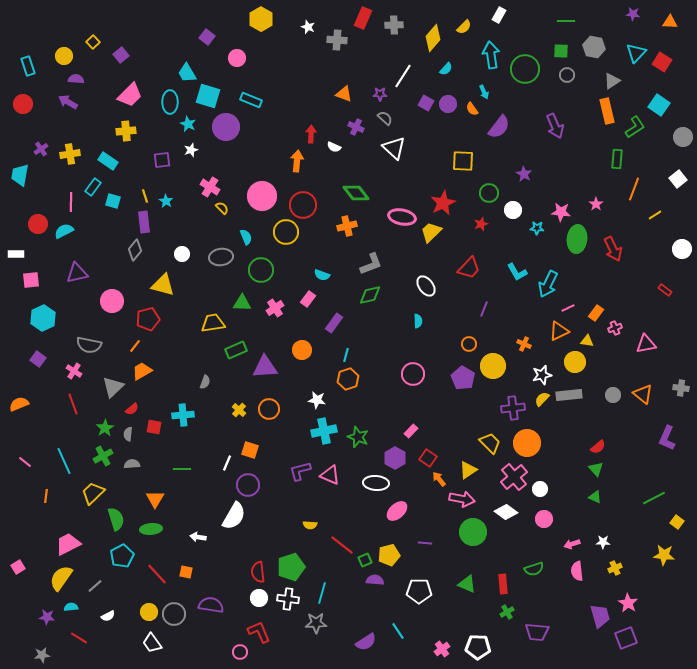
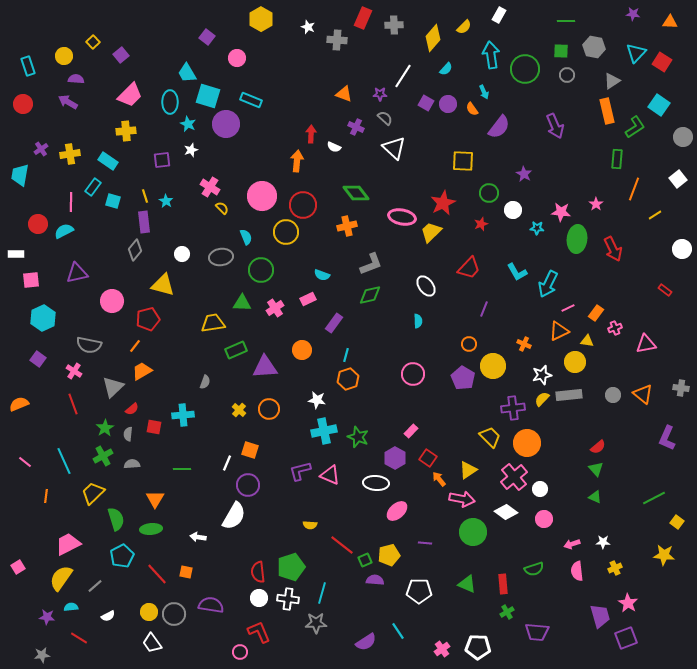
purple circle at (226, 127): moved 3 px up
pink rectangle at (308, 299): rotated 28 degrees clockwise
yellow trapezoid at (490, 443): moved 6 px up
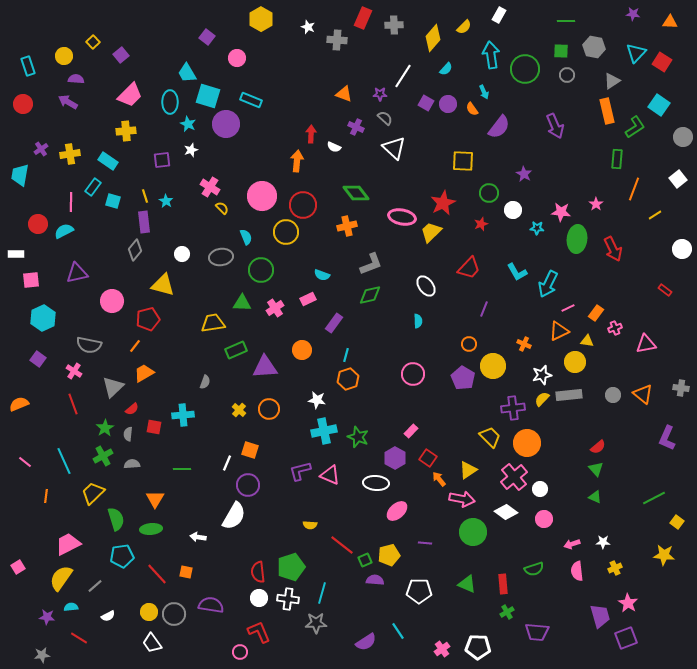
orange trapezoid at (142, 371): moved 2 px right, 2 px down
cyan pentagon at (122, 556): rotated 20 degrees clockwise
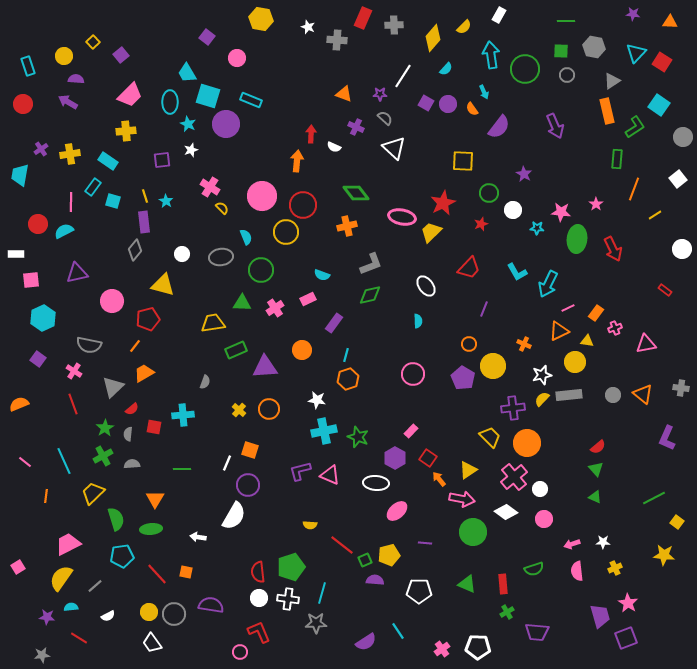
yellow hexagon at (261, 19): rotated 20 degrees counterclockwise
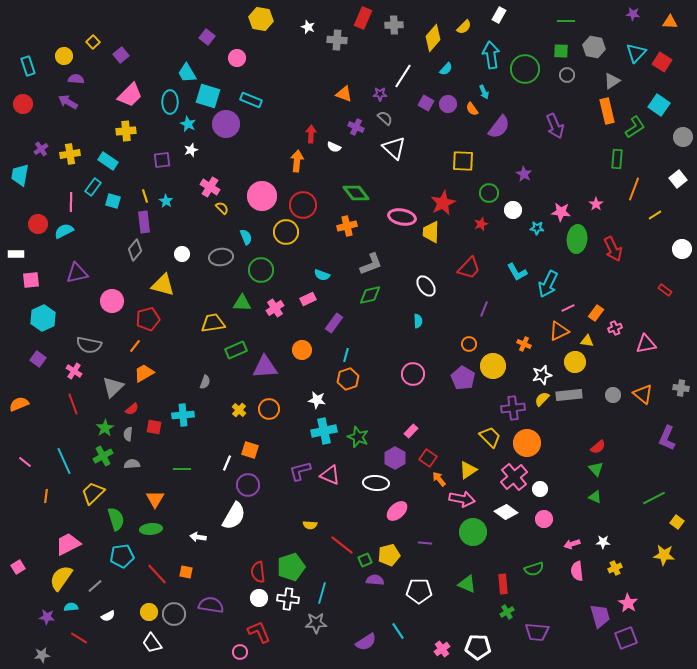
yellow trapezoid at (431, 232): rotated 45 degrees counterclockwise
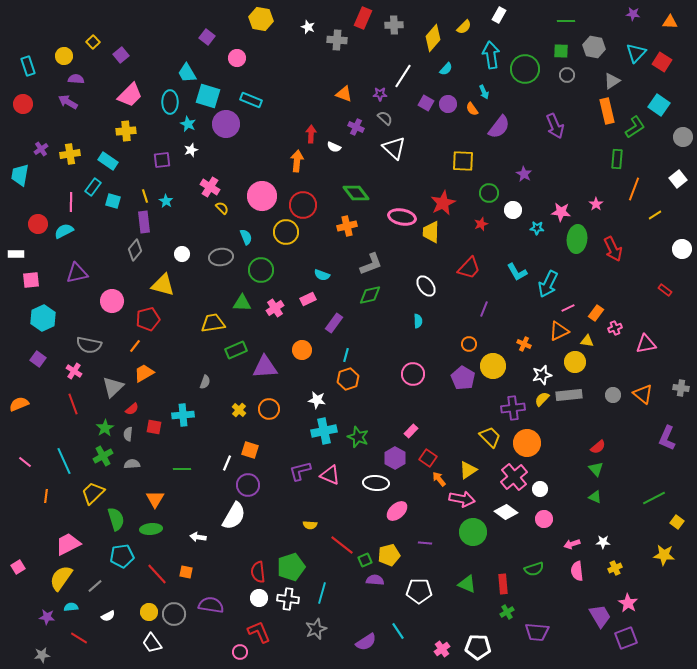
purple trapezoid at (600, 616): rotated 15 degrees counterclockwise
gray star at (316, 623): moved 6 px down; rotated 20 degrees counterclockwise
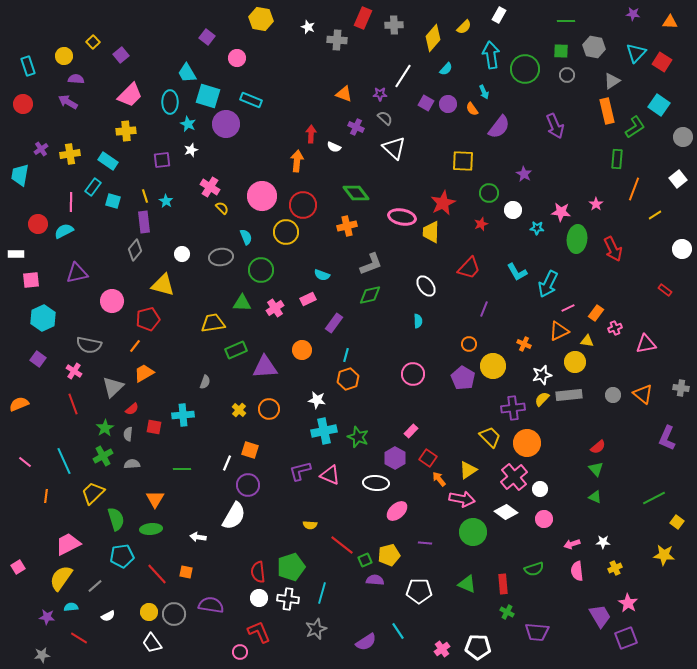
green cross at (507, 612): rotated 32 degrees counterclockwise
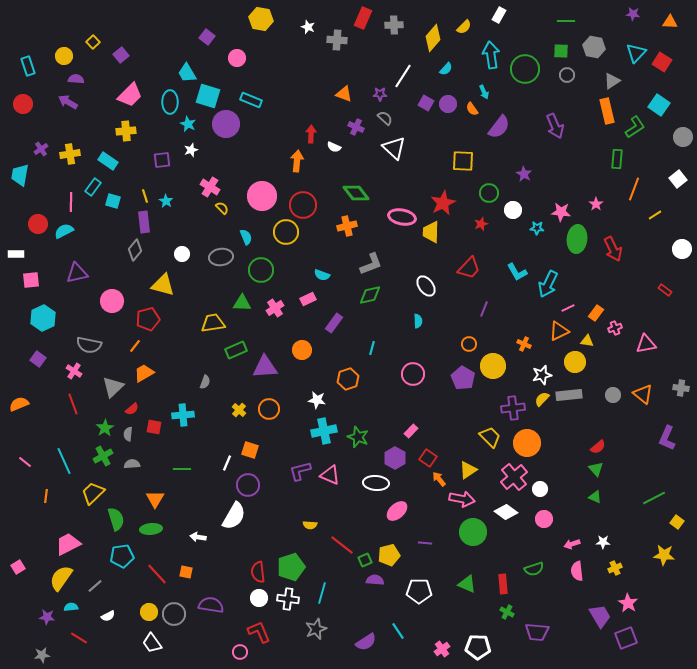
cyan line at (346, 355): moved 26 px right, 7 px up
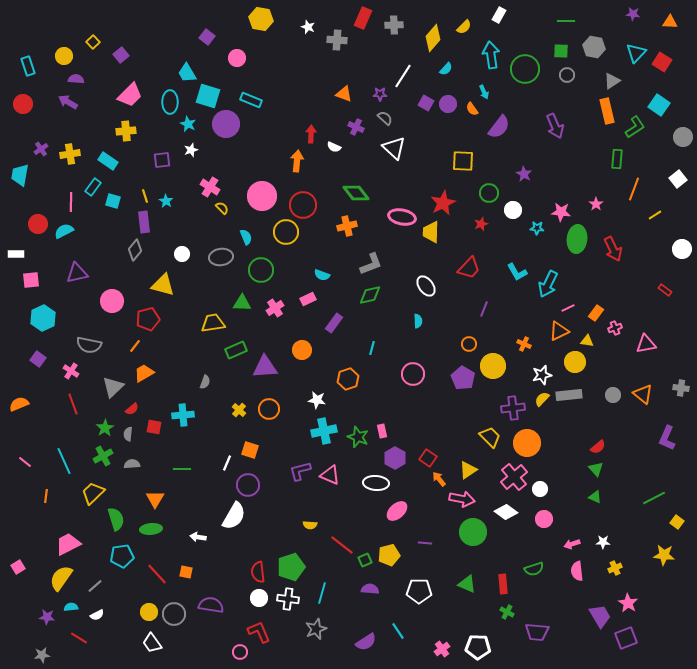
pink cross at (74, 371): moved 3 px left
pink rectangle at (411, 431): moved 29 px left; rotated 56 degrees counterclockwise
purple semicircle at (375, 580): moved 5 px left, 9 px down
white semicircle at (108, 616): moved 11 px left, 1 px up
